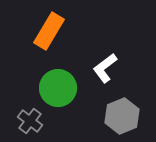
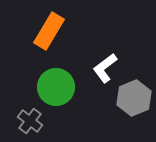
green circle: moved 2 px left, 1 px up
gray hexagon: moved 12 px right, 18 px up
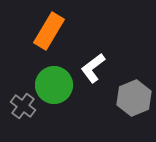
white L-shape: moved 12 px left
green circle: moved 2 px left, 2 px up
gray cross: moved 7 px left, 15 px up
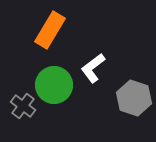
orange rectangle: moved 1 px right, 1 px up
gray hexagon: rotated 20 degrees counterclockwise
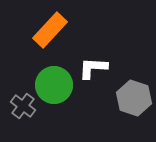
orange rectangle: rotated 12 degrees clockwise
white L-shape: rotated 40 degrees clockwise
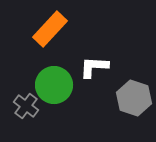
orange rectangle: moved 1 px up
white L-shape: moved 1 px right, 1 px up
gray cross: moved 3 px right
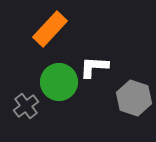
green circle: moved 5 px right, 3 px up
gray cross: rotated 15 degrees clockwise
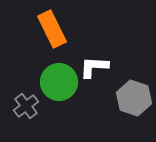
orange rectangle: moved 2 px right; rotated 69 degrees counterclockwise
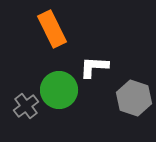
green circle: moved 8 px down
